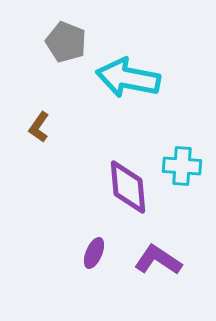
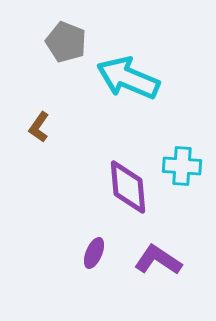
cyan arrow: rotated 12 degrees clockwise
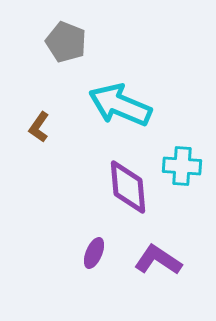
cyan arrow: moved 8 px left, 27 px down
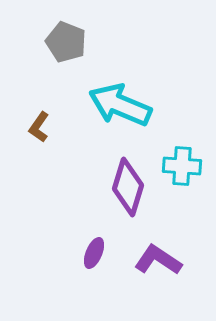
purple diamond: rotated 22 degrees clockwise
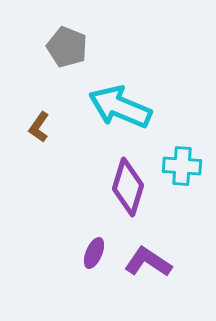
gray pentagon: moved 1 px right, 5 px down
cyan arrow: moved 2 px down
purple L-shape: moved 10 px left, 2 px down
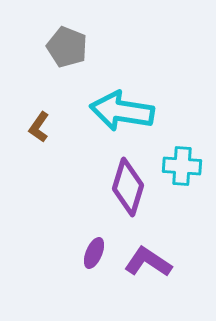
cyan arrow: moved 2 px right, 4 px down; rotated 14 degrees counterclockwise
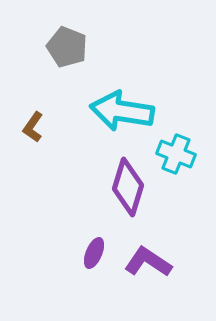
brown L-shape: moved 6 px left
cyan cross: moved 6 px left, 12 px up; rotated 18 degrees clockwise
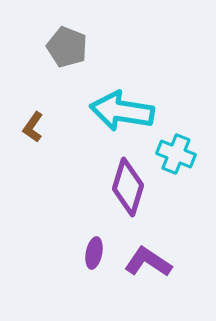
purple ellipse: rotated 12 degrees counterclockwise
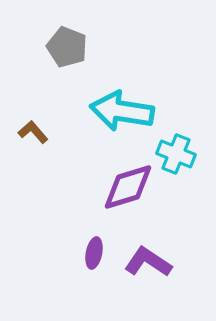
brown L-shape: moved 5 px down; rotated 104 degrees clockwise
purple diamond: rotated 56 degrees clockwise
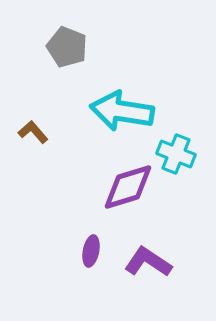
purple ellipse: moved 3 px left, 2 px up
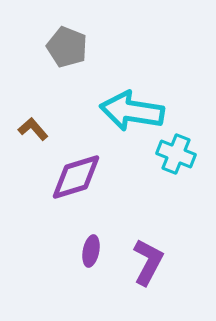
cyan arrow: moved 10 px right
brown L-shape: moved 3 px up
purple diamond: moved 52 px left, 10 px up
purple L-shape: rotated 84 degrees clockwise
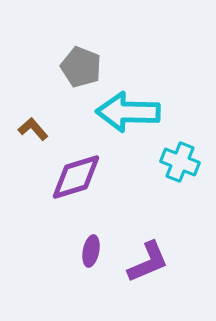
gray pentagon: moved 14 px right, 20 px down
cyan arrow: moved 4 px left, 1 px down; rotated 8 degrees counterclockwise
cyan cross: moved 4 px right, 8 px down
purple L-shape: rotated 39 degrees clockwise
